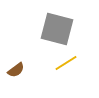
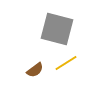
brown semicircle: moved 19 px right
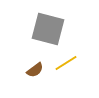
gray square: moved 9 px left
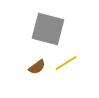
brown semicircle: moved 2 px right, 3 px up
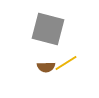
brown semicircle: moved 9 px right; rotated 36 degrees clockwise
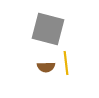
yellow line: rotated 65 degrees counterclockwise
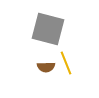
yellow line: rotated 15 degrees counterclockwise
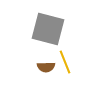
yellow line: moved 1 px left, 1 px up
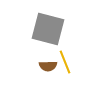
brown semicircle: moved 2 px right, 1 px up
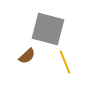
brown semicircle: moved 21 px left, 10 px up; rotated 42 degrees counterclockwise
